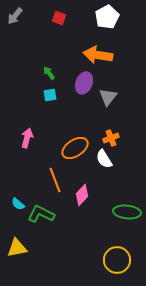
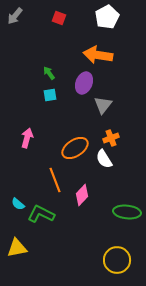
gray triangle: moved 5 px left, 8 px down
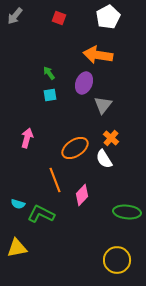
white pentagon: moved 1 px right
orange cross: rotated 28 degrees counterclockwise
cyan semicircle: rotated 24 degrees counterclockwise
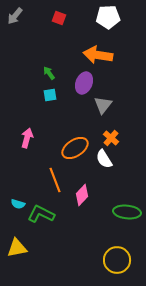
white pentagon: rotated 25 degrees clockwise
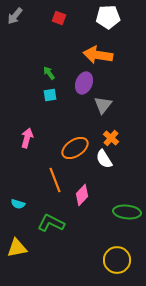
green L-shape: moved 10 px right, 9 px down
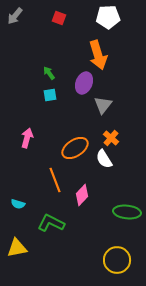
orange arrow: rotated 116 degrees counterclockwise
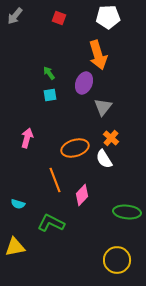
gray triangle: moved 2 px down
orange ellipse: rotated 16 degrees clockwise
yellow triangle: moved 2 px left, 1 px up
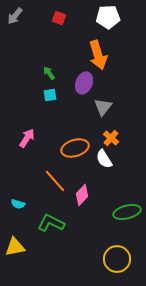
pink arrow: rotated 18 degrees clockwise
orange line: moved 1 px down; rotated 20 degrees counterclockwise
green ellipse: rotated 20 degrees counterclockwise
yellow circle: moved 1 px up
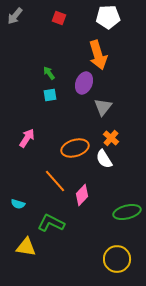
yellow triangle: moved 11 px right; rotated 20 degrees clockwise
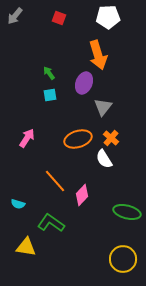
orange ellipse: moved 3 px right, 9 px up
green ellipse: rotated 28 degrees clockwise
green L-shape: rotated 8 degrees clockwise
yellow circle: moved 6 px right
